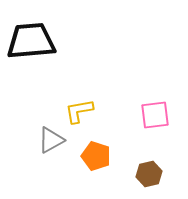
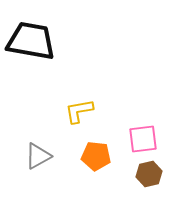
black trapezoid: rotated 15 degrees clockwise
pink square: moved 12 px left, 24 px down
gray triangle: moved 13 px left, 16 px down
orange pentagon: rotated 12 degrees counterclockwise
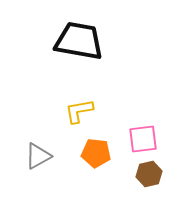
black trapezoid: moved 48 px right
orange pentagon: moved 3 px up
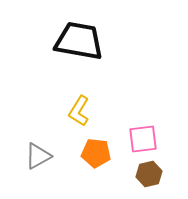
yellow L-shape: rotated 48 degrees counterclockwise
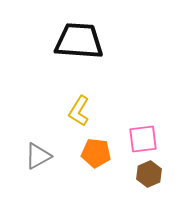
black trapezoid: rotated 6 degrees counterclockwise
brown hexagon: rotated 10 degrees counterclockwise
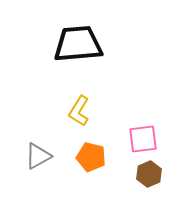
black trapezoid: moved 1 px left, 3 px down; rotated 9 degrees counterclockwise
orange pentagon: moved 5 px left, 4 px down; rotated 8 degrees clockwise
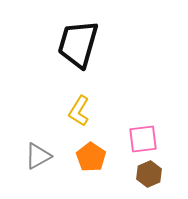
black trapezoid: rotated 69 degrees counterclockwise
orange pentagon: rotated 20 degrees clockwise
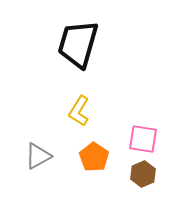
pink square: rotated 16 degrees clockwise
orange pentagon: moved 3 px right
brown hexagon: moved 6 px left
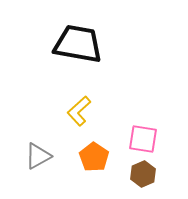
black trapezoid: rotated 84 degrees clockwise
yellow L-shape: rotated 16 degrees clockwise
